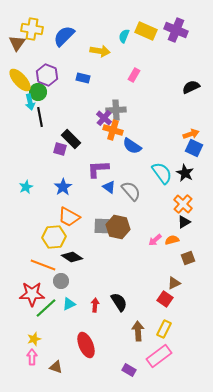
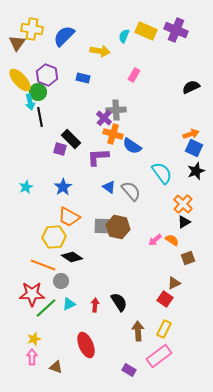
orange cross at (113, 130): moved 4 px down
purple L-shape at (98, 169): moved 12 px up
black star at (185, 173): moved 11 px right, 2 px up; rotated 24 degrees clockwise
orange semicircle at (172, 240): rotated 48 degrees clockwise
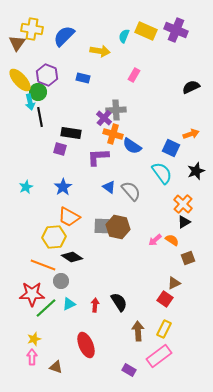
black rectangle at (71, 139): moved 6 px up; rotated 36 degrees counterclockwise
blue square at (194, 148): moved 23 px left
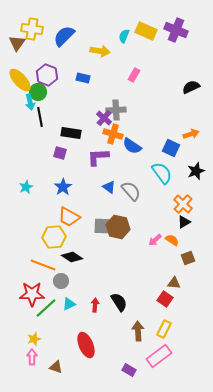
purple square at (60, 149): moved 4 px down
brown triangle at (174, 283): rotated 32 degrees clockwise
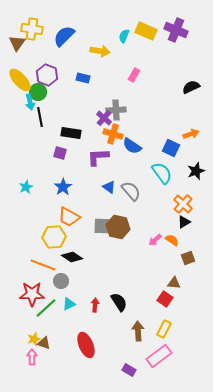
brown triangle at (56, 367): moved 12 px left, 24 px up
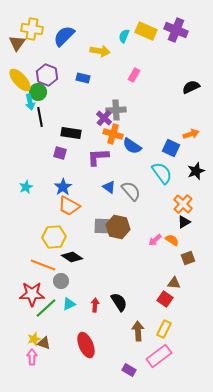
orange trapezoid at (69, 217): moved 11 px up
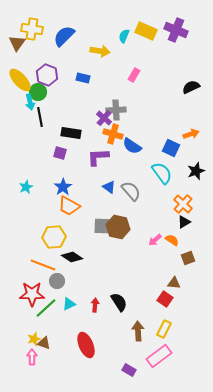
gray circle at (61, 281): moved 4 px left
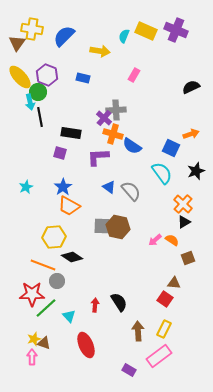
yellow ellipse at (20, 80): moved 3 px up
cyan triangle at (69, 304): moved 12 px down; rotated 48 degrees counterclockwise
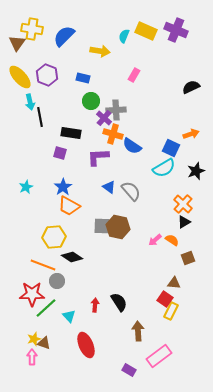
green circle at (38, 92): moved 53 px right, 9 px down
cyan semicircle at (162, 173): moved 2 px right, 5 px up; rotated 95 degrees clockwise
yellow rectangle at (164, 329): moved 7 px right, 18 px up
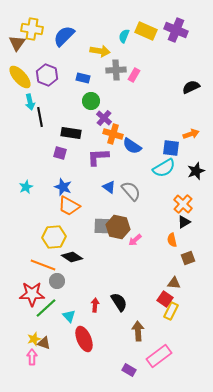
gray cross at (116, 110): moved 40 px up
blue square at (171, 148): rotated 18 degrees counterclockwise
blue star at (63, 187): rotated 18 degrees counterclockwise
pink arrow at (155, 240): moved 20 px left
orange semicircle at (172, 240): rotated 136 degrees counterclockwise
red ellipse at (86, 345): moved 2 px left, 6 px up
